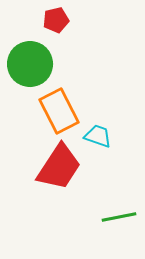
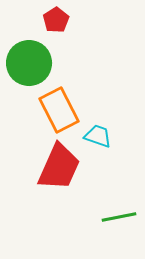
red pentagon: rotated 20 degrees counterclockwise
green circle: moved 1 px left, 1 px up
orange rectangle: moved 1 px up
red trapezoid: rotated 9 degrees counterclockwise
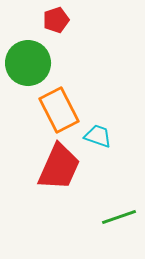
red pentagon: rotated 15 degrees clockwise
green circle: moved 1 px left
green line: rotated 8 degrees counterclockwise
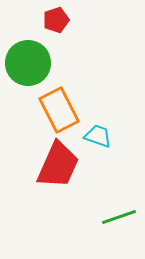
red trapezoid: moved 1 px left, 2 px up
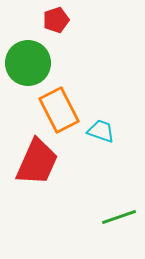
cyan trapezoid: moved 3 px right, 5 px up
red trapezoid: moved 21 px left, 3 px up
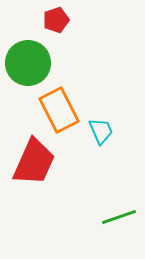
cyan trapezoid: rotated 48 degrees clockwise
red trapezoid: moved 3 px left
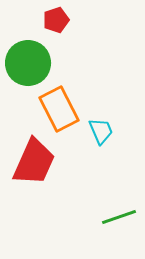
orange rectangle: moved 1 px up
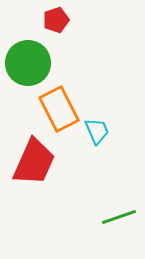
cyan trapezoid: moved 4 px left
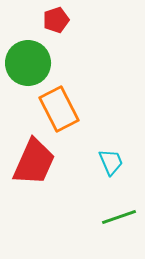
cyan trapezoid: moved 14 px right, 31 px down
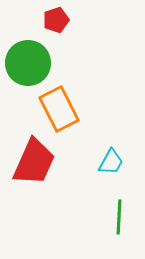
cyan trapezoid: rotated 52 degrees clockwise
green line: rotated 68 degrees counterclockwise
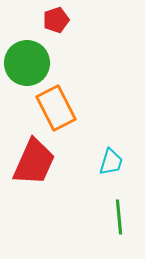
green circle: moved 1 px left
orange rectangle: moved 3 px left, 1 px up
cyan trapezoid: rotated 12 degrees counterclockwise
green line: rotated 8 degrees counterclockwise
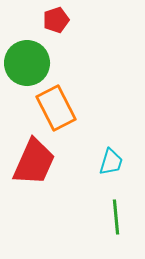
green line: moved 3 px left
